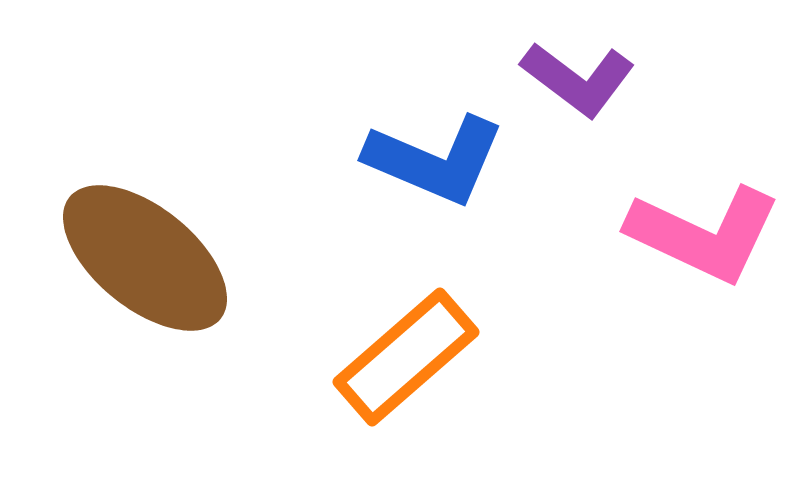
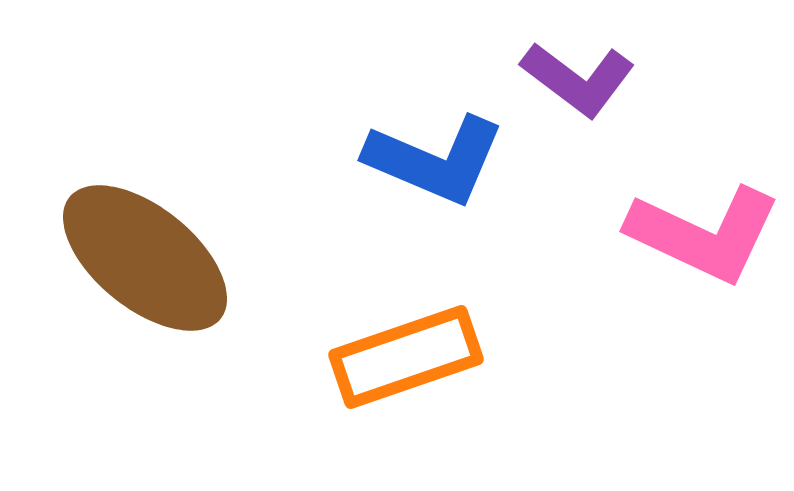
orange rectangle: rotated 22 degrees clockwise
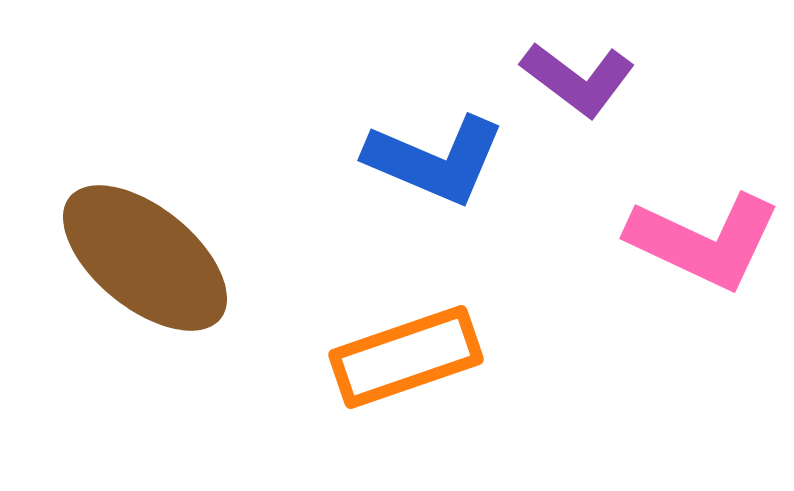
pink L-shape: moved 7 px down
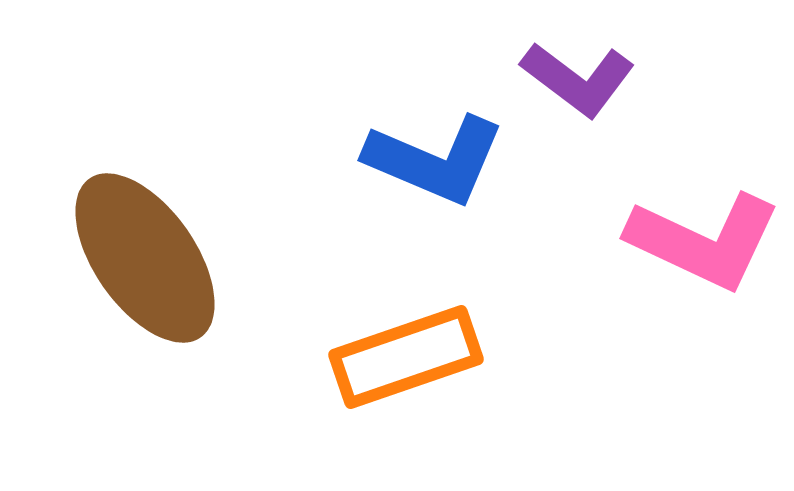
brown ellipse: rotated 16 degrees clockwise
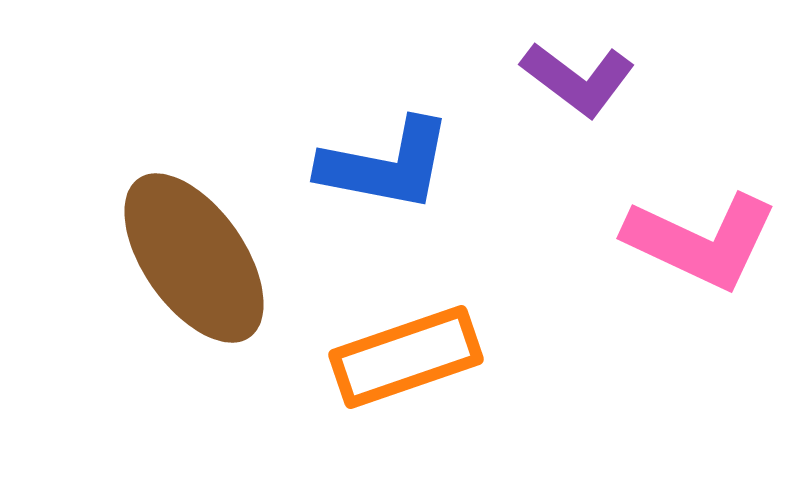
blue L-shape: moved 49 px left, 5 px down; rotated 12 degrees counterclockwise
pink L-shape: moved 3 px left
brown ellipse: moved 49 px right
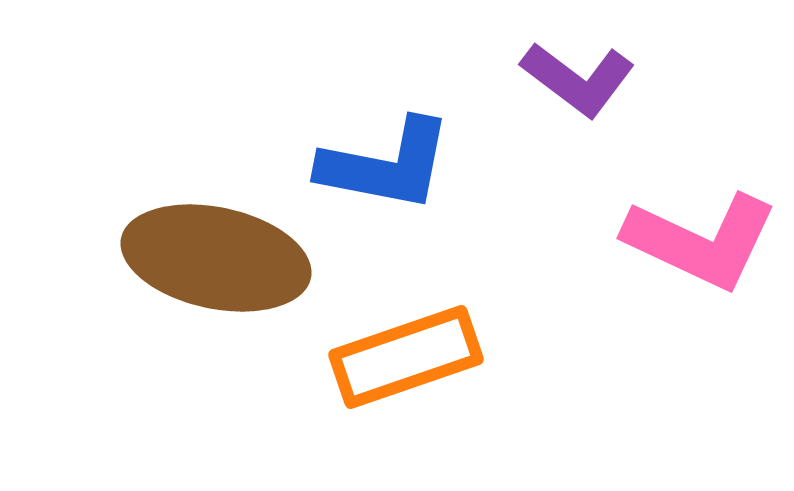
brown ellipse: moved 22 px right; rotated 43 degrees counterclockwise
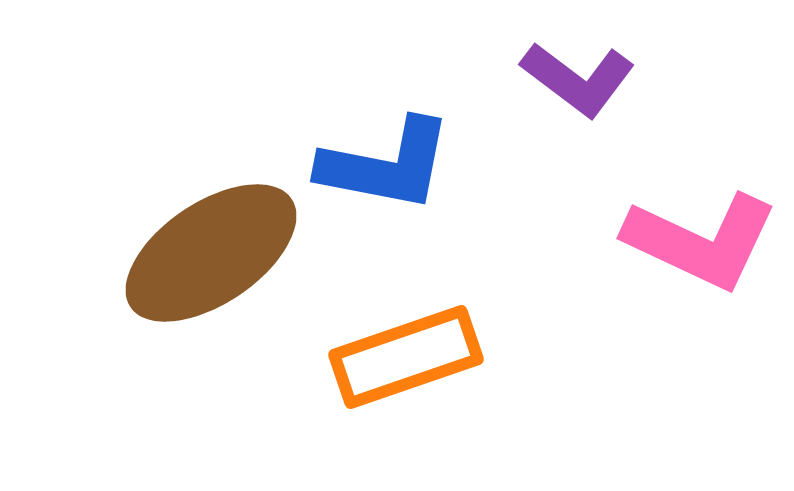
brown ellipse: moved 5 px left, 5 px up; rotated 46 degrees counterclockwise
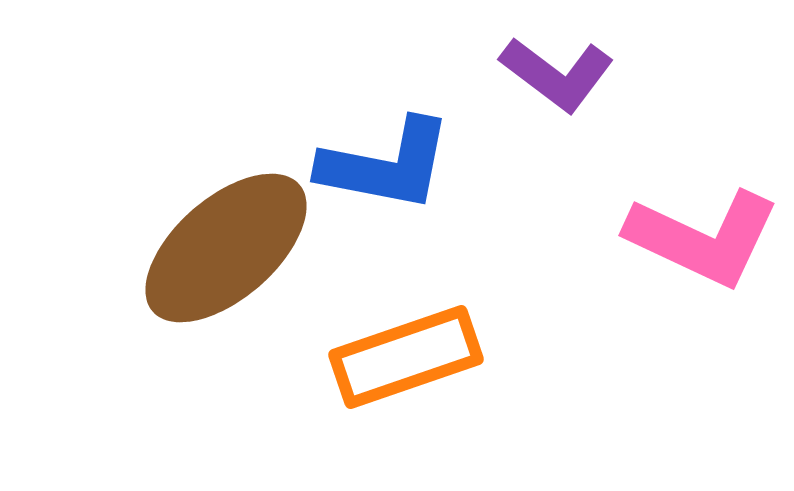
purple L-shape: moved 21 px left, 5 px up
pink L-shape: moved 2 px right, 3 px up
brown ellipse: moved 15 px right, 5 px up; rotated 7 degrees counterclockwise
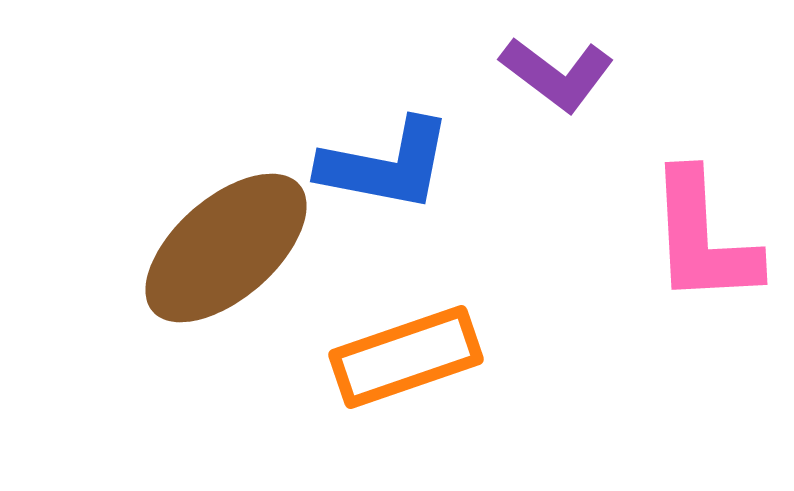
pink L-shape: rotated 62 degrees clockwise
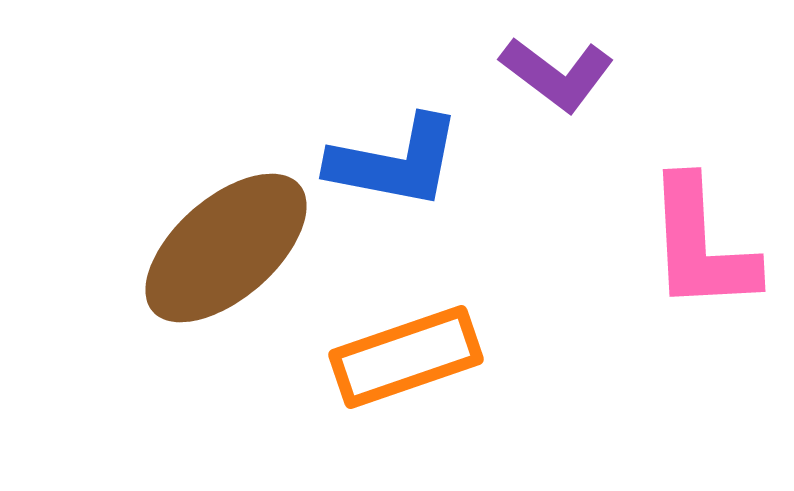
blue L-shape: moved 9 px right, 3 px up
pink L-shape: moved 2 px left, 7 px down
